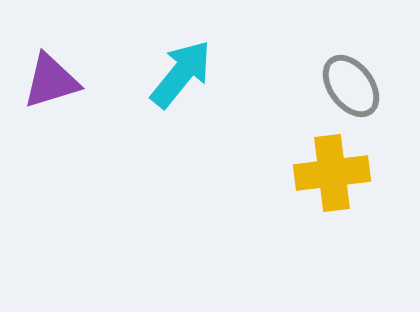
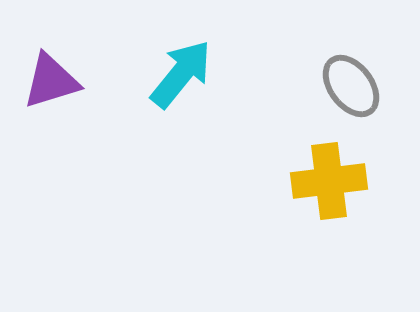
yellow cross: moved 3 px left, 8 px down
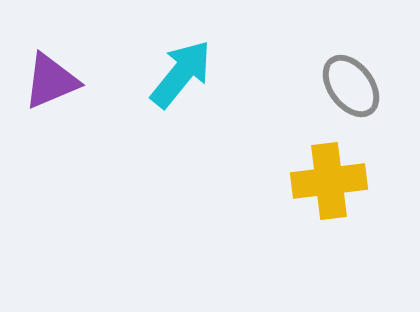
purple triangle: rotated 6 degrees counterclockwise
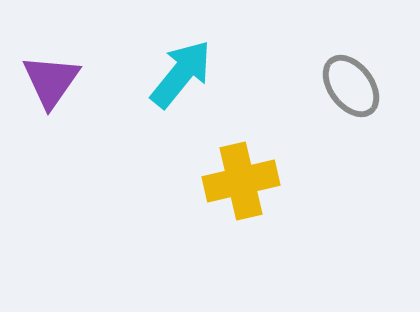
purple triangle: rotated 32 degrees counterclockwise
yellow cross: moved 88 px left; rotated 6 degrees counterclockwise
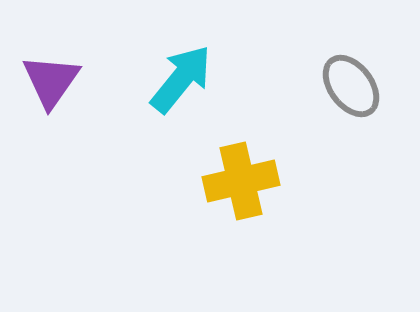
cyan arrow: moved 5 px down
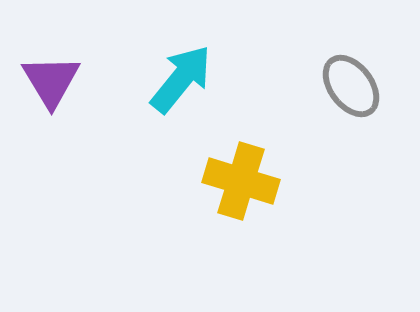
purple triangle: rotated 6 degrees counterclockwise
yellow cross: rotated 30 degrees clockwise
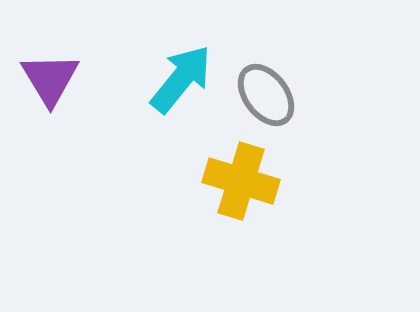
purple triangle: moved 1 px left, 2 px up
gray ellipse: moved 85 px left, 9 px down
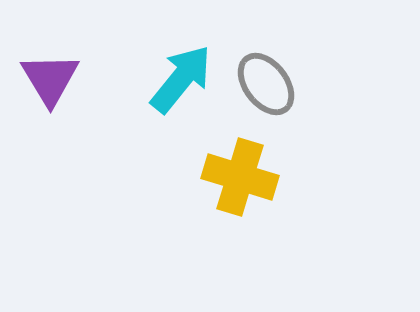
gray ellipse: moved 11 px up
yellow cross: moved 1 px left, 4 px up
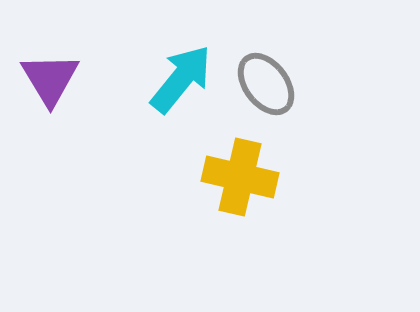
yellow cross: rotated 4 degrees counterclockwise
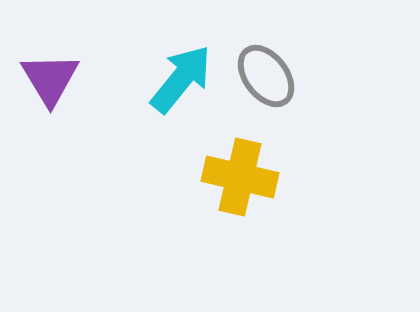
gray ellipse: moved 8 px up
